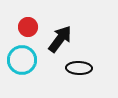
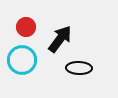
red circle: moved 2 px left
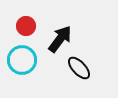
red circle: moved 1 px up
black ellipse: rotated 45 degrees clockwise
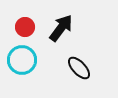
red circle: moved 1 px left, 1 px down
black arrow: moved 1 px right, 11 px up
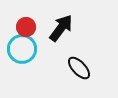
red circle: moved 1 px right
cyan circle: moved 11 px up
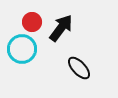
red circle: moved 6 px right, 5 px up
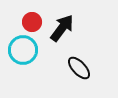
black arrow: moved 1 px right
cyan circle: moved 1 px right, 1 px down
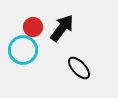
red circle: moved 1 px right, 5 px down
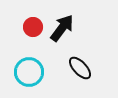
cyan circle: moved 6 px right, 22 px down
black ellipse: moved 1 px right
